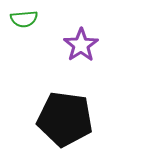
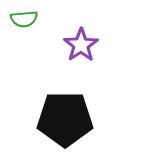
black pentagon: rotated 8 degrees counterclockwise
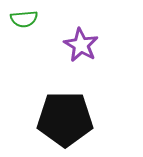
purple star: rotated 8 degrees counterclockwise
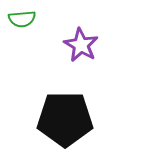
green semicircle: moved 2 px left
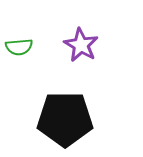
green semicircle: moved 3 px left, 28 px down
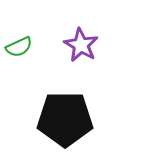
green semicircle: rotated 20 degrees counterclockwise
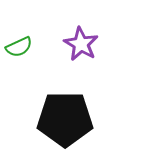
purple star: moved 1 px up
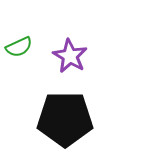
purple star: moved 11 px left, 12 px down
